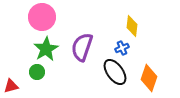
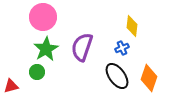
pink circle: moved 1 px right
black ellipse: moved 2 px right, 4 px down
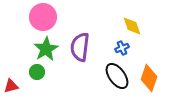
yellow diamond: rotated 25 degrees counterclockwise
purple semicircle: moved 2 px left; rotated 12 degrees counterclockwise
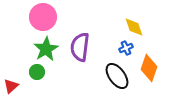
yellow diamond: moved 2 px right, 1 px down
blue cross: moved 4 px right
orange diamond: moved 10 px up
red triangle: rotated 28 degrees counterclockwise
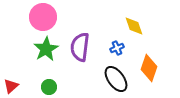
yellow diamond: moved 1 px up
blue cross: moved 9 px left
green circle: moved 12 px right, 15 px down
black ellipse: moved 1 px left, 3 px down
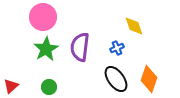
orange diamond: moved 11 px down
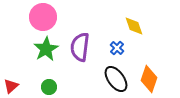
blue cross: rotated 24 degrees counterclockwise
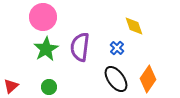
orange diamond: moved 1 px left; rotated 16 degrees clockwise
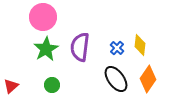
yellow diamond: moved 6 px right, 19 px down; rotated 25 degrees clockwise
green circle: moved 3 px right, 2 px up
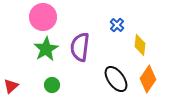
blue cross: moved 23 px up
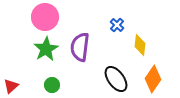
pink circle: moved 2 px right
orange diamond: moved 5 px right
